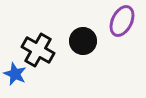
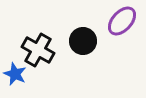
purple ellipse: rotated 16 degrees clockwise
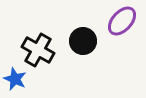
blue star: moved 5 px down
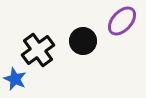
black cross: rotated 24 degrees clockwise
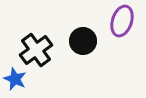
purple ellipse: rotated 24 degrees counterclockwise
black cross: moved 2 px left
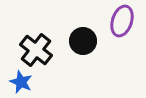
black cross: rotated 16 degrees counterclockwise
blue star: moved 6 px right, 3 px down
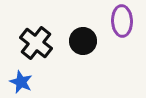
purple ellipse: rotated 20 degrees counterclockwise
black cross: moved 7 px up
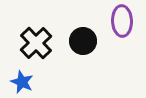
black cross: rotated 8 degrees clockwise
blue star: moved 1 px right
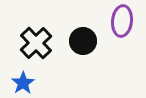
purple ellipse: rotated 8 degrees clockwise
blue star: moved 1 px right, 1 px down; rotated 15 degrees clockwise
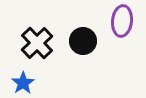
black cross: moved 1 px right
